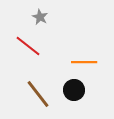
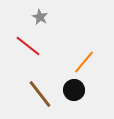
orange line: rotated 50 degrees counterclockwise
brown line: moved 2 px right
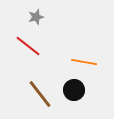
gray star: moved 4 px left; rotated 28 degrees clockwise
orange line: rotated 60 degrees clockwise
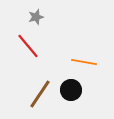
red line: rotated 12 degrees clockwise
black circle: moved 3 px left
brown line: rotated 72 degrees clockwise
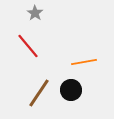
gray star: moved 1 px left, 4 px up; rotated 21 degrees counterclockwise
orange line: rotated 20 degrees counterclockwise
brown line: moved 1 px left, 1 px up
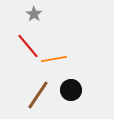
gray star: moved 1 px left, 1 px down
orange line: moved 30 px left, 3 px up
brown line: moved 1 px left, 2 px down
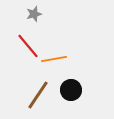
gray star: rotated 21 degrees clockwise
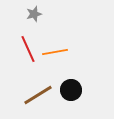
red line: moved 3 px down; rotated 16 degrees clockwise
orange line: moved 1 px right, 7 px up
brown line: rotated 24 degrees clockwise
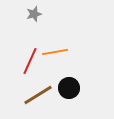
red line: moved 2 px right, 12 px down; rotated 48 degrees clockwise
black circle: moved 2 px left, 2 px up
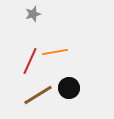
gray star: moved 1 px left
